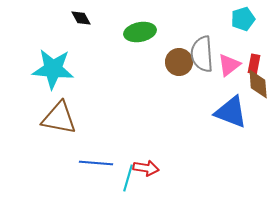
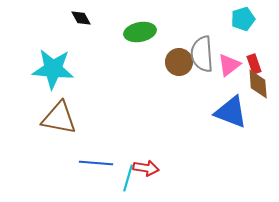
red rectangle: rotated 30 degrees counterclockwise
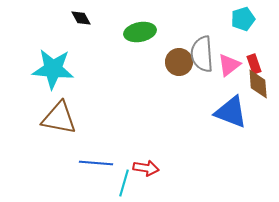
cyan line: moved 4 px left, 5 px down
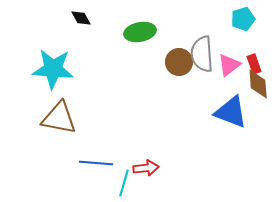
red arrow: rotated 15 degrees counterclockwise
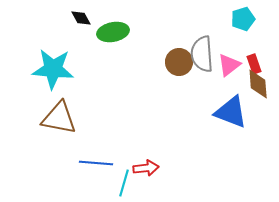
green ellipse: moved 27 px left
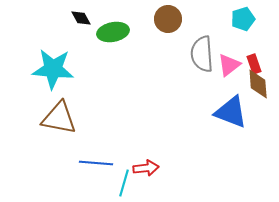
brown circle: moved 11 px left, 43 px up
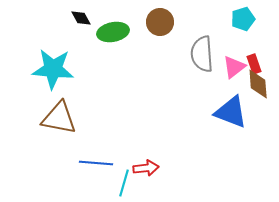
brown circle: moved 8 px left, 3 px down
pink triangle: moved 5 px right, 2 px down
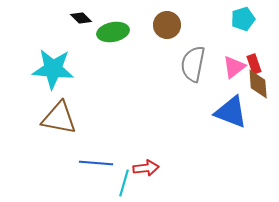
black diamond: rotated 15 degrees counterclockwise
brown circle: moved 7 px right, 3 px down
gray semicircle: moved 9 px left, 10 px down; rotated 15 degrees clockwise
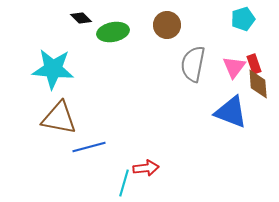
pink triangle: rotated 15 degrees counterclockwise
blue line: moved 7 px left, 16 px up; rotated 20 degrees counterclockwise
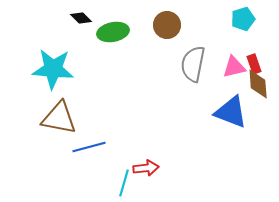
pink triangle: rotated 40 degrees clockwise
